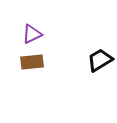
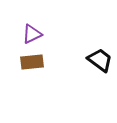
black trapezoid: rotated 68 degrees clockwise
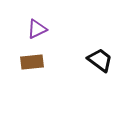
purple triangle: moved 5 px right, 5 px up
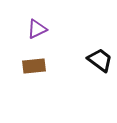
brown rectangle: moved 2 px right, 4 px down
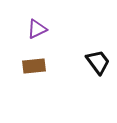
black trapezoid: moved 2 px left, 2 px down; rotated 16 degrees clockwise
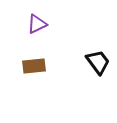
purple triangle: moved 5 px up
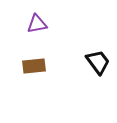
purple triangle: rotated 15 degrees clockwise
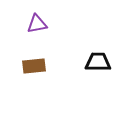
black trapezoid: rotated 52 degrees counterclockwise
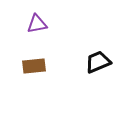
black trapezoid: rotated 24 degrees counterclockwise
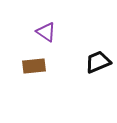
purple triangle: moved 9 px right, 8 px down; rotated 45 degrees clockwise
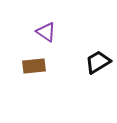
black trapezoid: rotated 8 degrees counterclockwise
